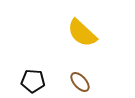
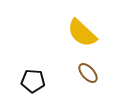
brown ellipse: moved 8 px right, 9 px up
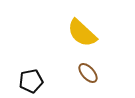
black pentagon: moved 2 px left; rotated 15 degrees counterclockwise
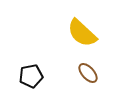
black pentagon: moved 5 px up
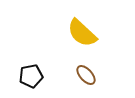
brown ellipse: moved 2 px left, 2 px down
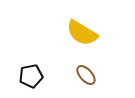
yellow semicircle: rotated 12 degrees counterclockwise
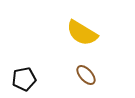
black pentagon: moved 7 px left, 3 px down
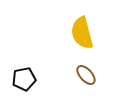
yellow semicircle: rotated 44 degrees clockwise
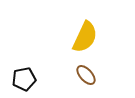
yellow semicircle: moved 3 px right, 4 px down; rotated 140 degrees counterclockwise
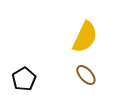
black pentagon: rotated 20 degrees counterclockwise
